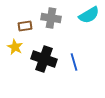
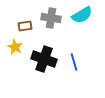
cyan semicircle: moved 7 px left
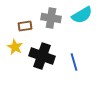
black cross: moved 2 px left, 3 px up
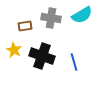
yellow star: moved 1 px left, 3 px down
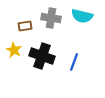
cyan semicircle: moved 1 px down; rotated 45 degrees clockwise
blue line: rotated 36 degrees clockwise
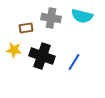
brown rectangle: moved 1 px right, 2 px down
yellow star: rotated 21 degrees counterclockwise
blue line: rotated 12 degrees clockwise
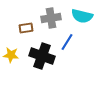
gray cross: rotated 18 degrees counterclockwise
yellow star: moved 3 px left, 5 px down
blue line: moved 7 px left, 20 px up
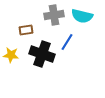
gray cross: moved 3 px right, 3 px up
brown rectangle: moved 2 px down
black cross: moved 2 px up
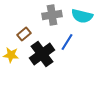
gray cross: moved 2 px left
brown rectangle: moved 2 px left, 4 px down; rotated 32 degrees counterclockwise
black cross: rotated 35 degrees clockwise
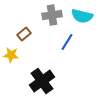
black cross: moved 27 px down
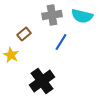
blue line: moved 6 px left
yellow star: rotated 21 degrees clockwise
